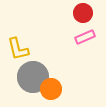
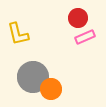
red circle: moved 5 px left, 5 px down
yellow L-shape: moved 15 px up
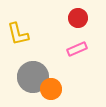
pink rectangle: moved 8 px left, 12 px down
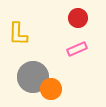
yellow L-shape: rotated 15 degrees clockwise
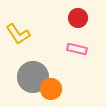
yellow L-shape: rotated 35 degrees counterclockwise
pink rectangle: rotated 36 degrees clockwise
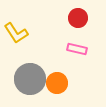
yellow L-shape: moved 2 px left, 1 px up
gray circle: moved 3 px left, 2 px down
orange circle: moved 6 px right, 6 px up
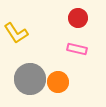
orange circle: moved 1 px right, 1 px up
